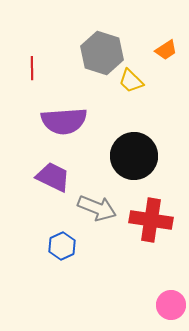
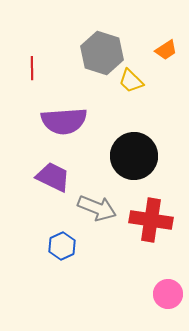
pink circle: moved 3 px left, 11 px up
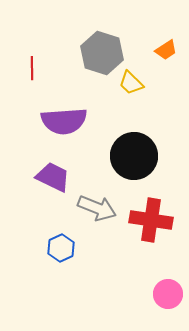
yellow trapezoid: moved 2 px down
blue hexagon: moved 1 px left, 2 px down
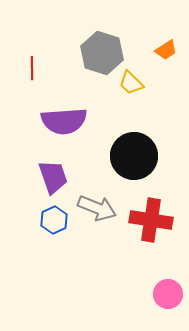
purple trapezoid: rotated 45 degrees clockwise
blue hexagon: moved 7 px left, 28 px up
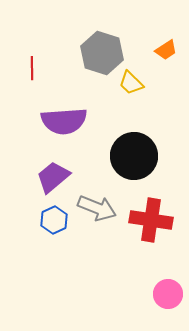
purple trapezoid: rotated 111 degrees counterclockwise
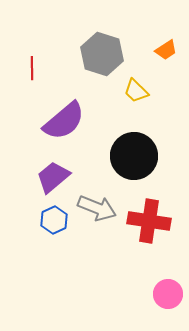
gray hexagon: moved 1 px down
yellow trapezoid: moved 5 px right, 8 px down
purple semicircle: rotated 36 degrees counterclockwise
red cross: moved 2 px left, 1 px down
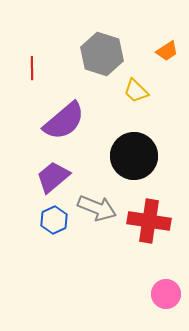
orange trapezoid: moved 1 px right, 1 px down
pink circle: moved 2 px left
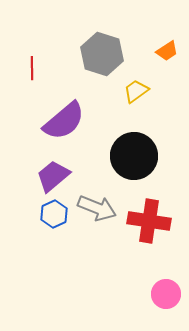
yellow trapezoid: rotated 100 degrees clockwise
purple trapezoid: moved 1 px up
blue hexagon: moved 6 px up
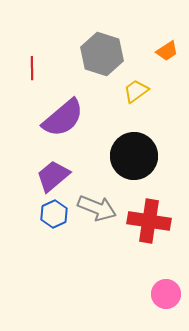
purple semicircle: moved 1 px left, 3 px up
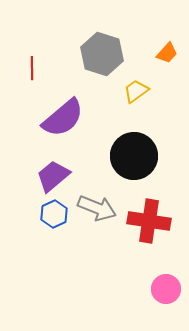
orange trapezoid: moved 2 px down; rotated 15 degrees counterclockwise
pink circle: moved 5 px up
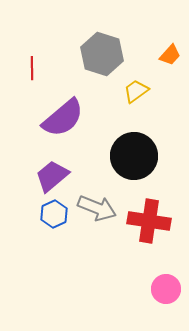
orange trapezoid: moved 3 px right, 2 px down
purple trapezoid: moved 1 px left
